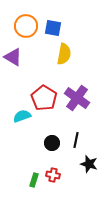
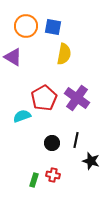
blue square: moved 1 px up
red pentagon: rotated 10 degrees clockwise
black star: moved 2 px right, 3 px up
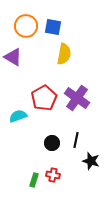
cyan semicircle: moved 4 px left
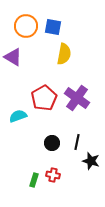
black line: moved 1 px right, 2 px down
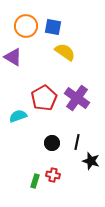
yellow semicircle: moved 1 px right, 2 px up; rotated 65 degrees counterclockwise
green rectangle: moved 1 px right, 1 px down
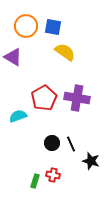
purple cross: rotated 25 degrees counterclockwise
black line: moved 6 px left, 2 px down; rotated 35 degrees counterclockwise
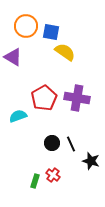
blue square: moved 2 px left, 5 px down
red cross: rotated 24 degrees clockwise
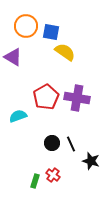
red pentagon: moved 2 px right, 1 px up
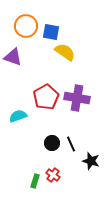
purple triangle: rotated 12 degrees counterclockwise
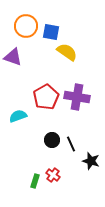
yellow semicircle: moved 2 px right
purple cross: moved 1 px up
black circle: moved 3 px up
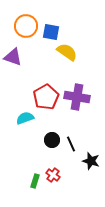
cyan semicircle: moved 7 px right, 2 px down
